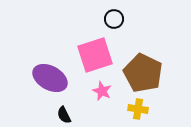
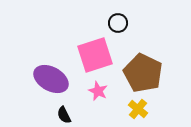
black circle: moved 4 px right, 4 px down
purple ellipse: moved 1 px right, 1 px down
pink star: moved 4 px left
yellow cross: rotated 30 degrees clockwise
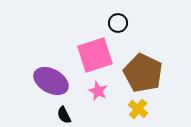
purple ellipse: moved 2 px down
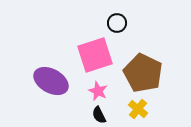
black circle: moved 1 px left
black semicircle: moved 35 px right
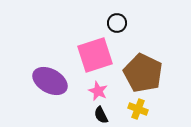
purple ellipse: moved 1 px left
yellow cross: rotated 18 degrees counterclockwise
black semicircle: moved 2 px right
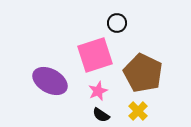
pink star: rotated 24 degrees clockwise
yellow cross: moved 2 px down; rotated 24 degrees clockwise
black semicircle: rotated 30 degrees counterclockwise
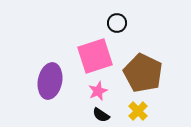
pink square: moved 1 px down
purple ellipse: rotated 72 degrees clockwise
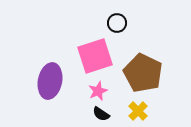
black semicircle: moved 1 px up
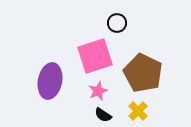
black semicircle: moved 2 px right, 1 px down
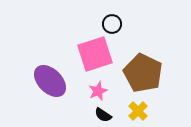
black circle: moved 5 px left, 1 px down
pink square: moved 2 px up
purple ellipse: rotated 56 degrees counterclockwise
